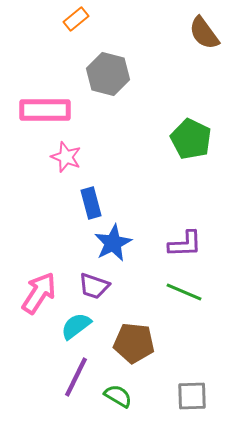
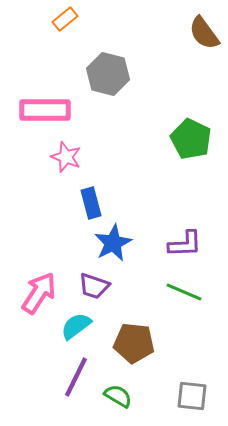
orange rectangle: moved 11 px left
gray square: rotated 8 degrees clockwise
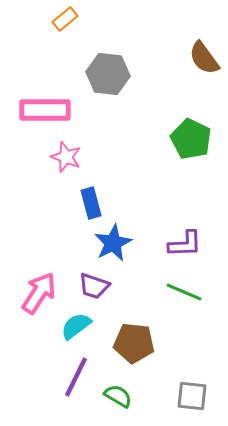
brown semicircle: moved 25 px down
gray hexagon: rotated 9 degrees counterclockwise
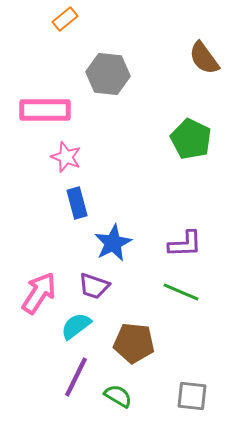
blue rectangle: moved 14 px left
green line: moved 3 px left
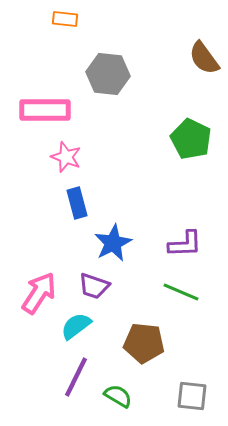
orange rectangle: rotated 45 degrees clockwise
brown pentagon: moved 10 px right
